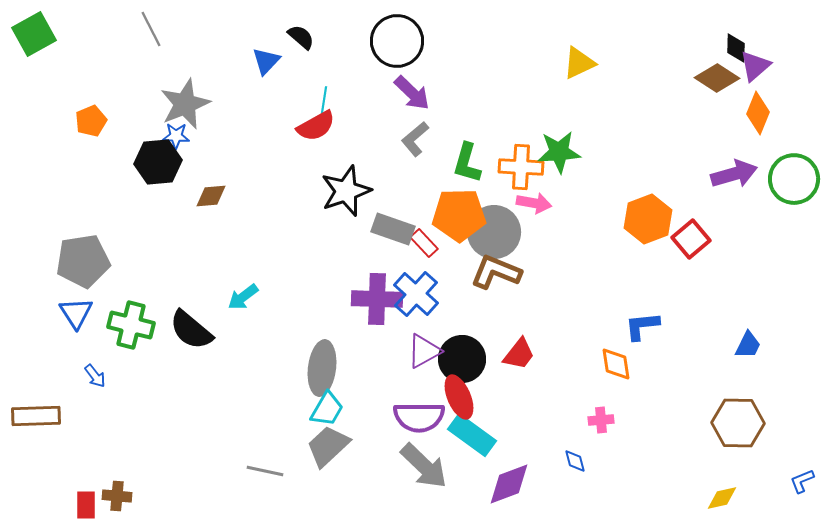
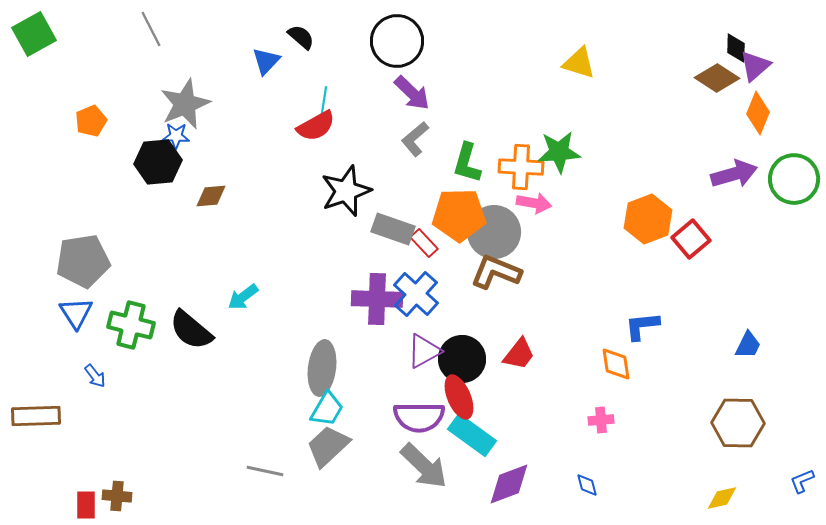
yellow triangle at (579, 63): rotated 42 degrees clockwise
blue diamond at (575, 461): moved 12 px right, 24 px down
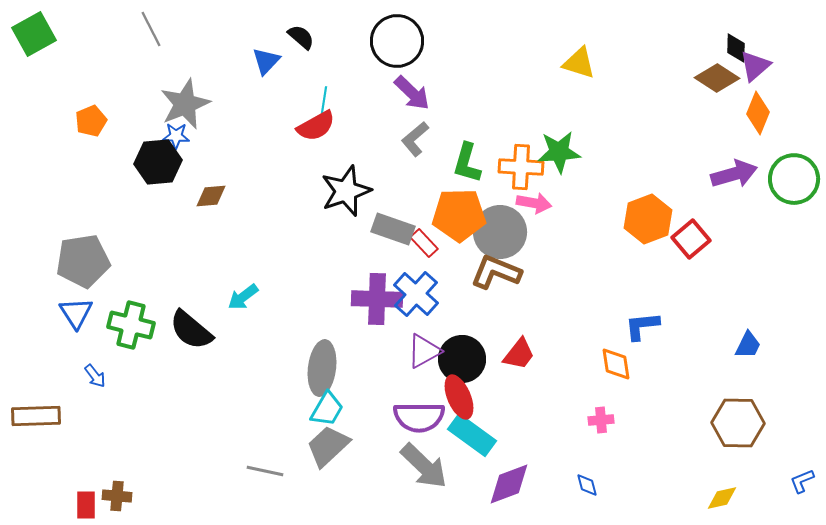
gray circle at (494, 232): moved 6 px right
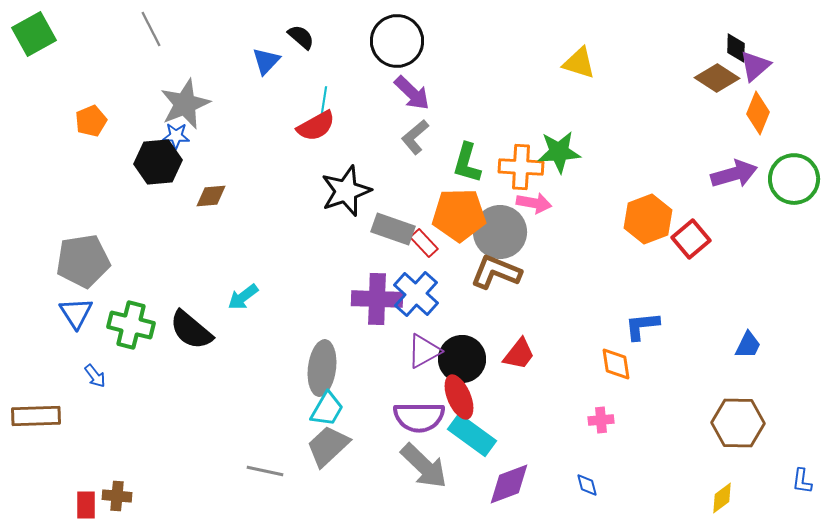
gray L-shape at (415, 139): moved 2 px up
blue L-shape at (802, 481): rotated 60 degrees counterclockwise
yellow diamond at (722, 498): rotated 24 degrees counterclockwise
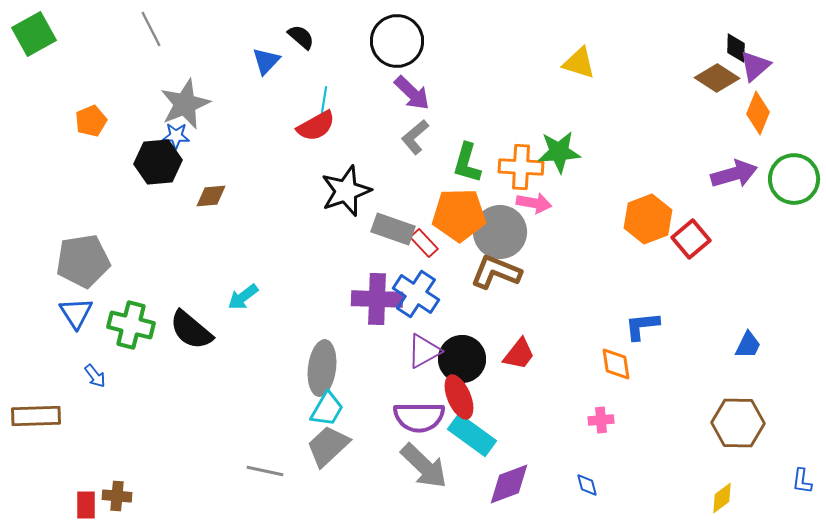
blue cross at (416, 294): rotated 9 degrees counterclockwise
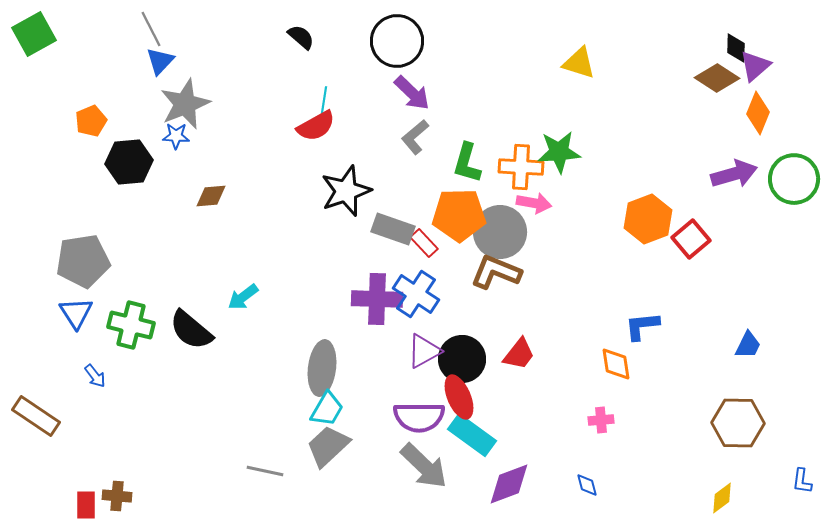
blue triangle at (266, 61): moved 106 px left
black hexagon at (158, 162): moved 29 px left
brown rectangle at (36, 416): rotated 36 degrees clockwise
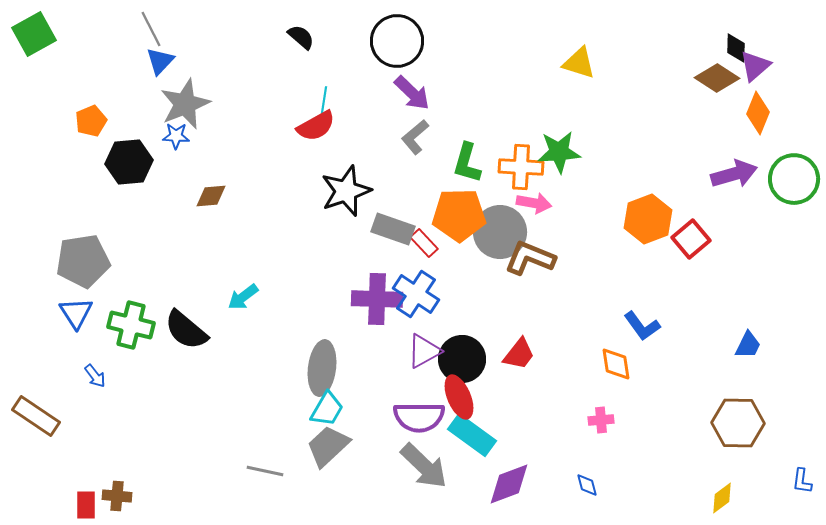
brown L-shape at (496, 272): moved 34 px right, 14 px up
blue L-shape at (642, 326): rotated 120 degrees counterclockwise
black semicircle at (191, 330): moved 5 px left
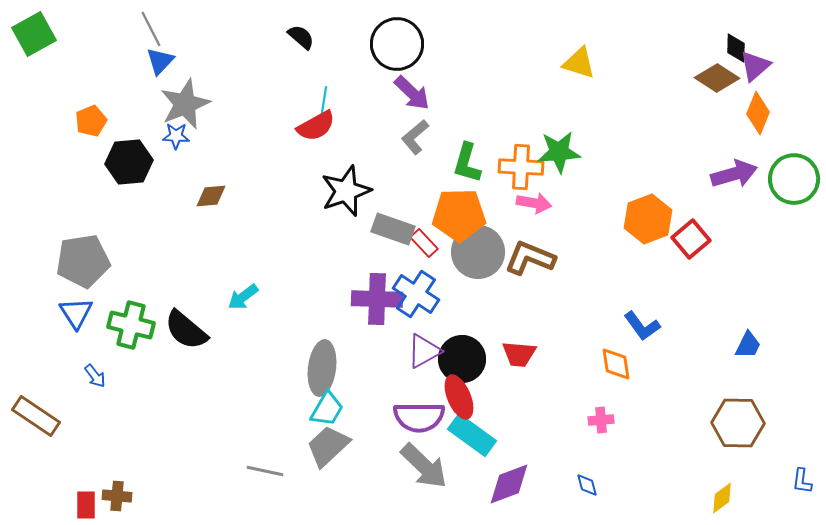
black circle at (397, 41): moved 3 px down
gray circle at (500, 232): moved 22 px left, 20 px down
red trapezoid at (519, 354): rotated 57 degrees clockwise
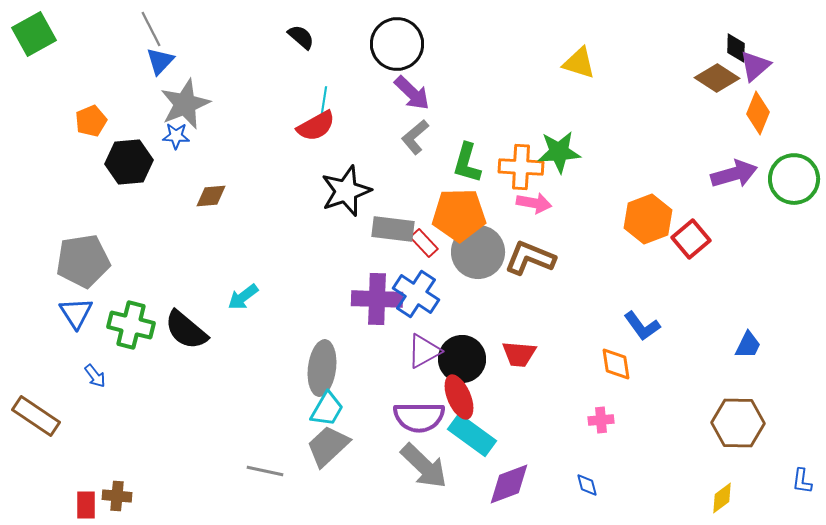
gray rectangle at (393, 229): rotated 12 degrees counterclockwise
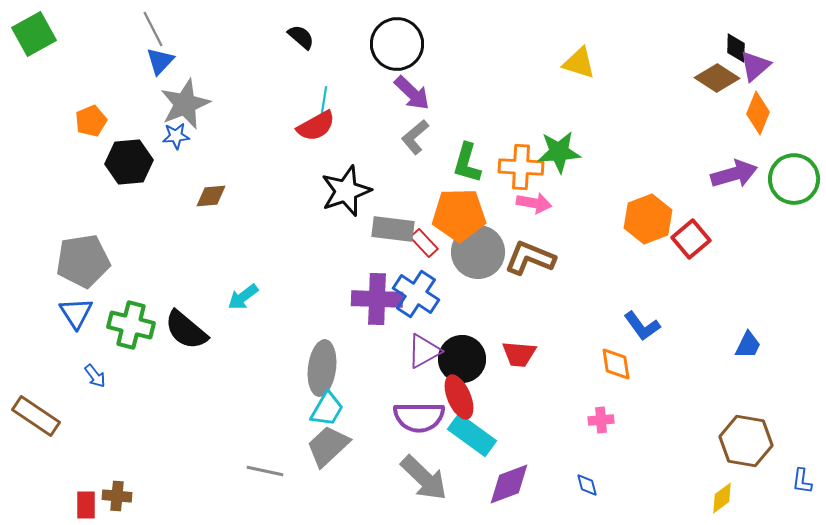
gray line at (151, 29): moved 2 px right
blue star at (176, 136): rotated 8 degrees counterclockwise
brown hexagon at (738, 423): moved 8 px right, 18 px down; rotated 9 degrees clockwise
gray arrow at (424, 466): moved 12 px down
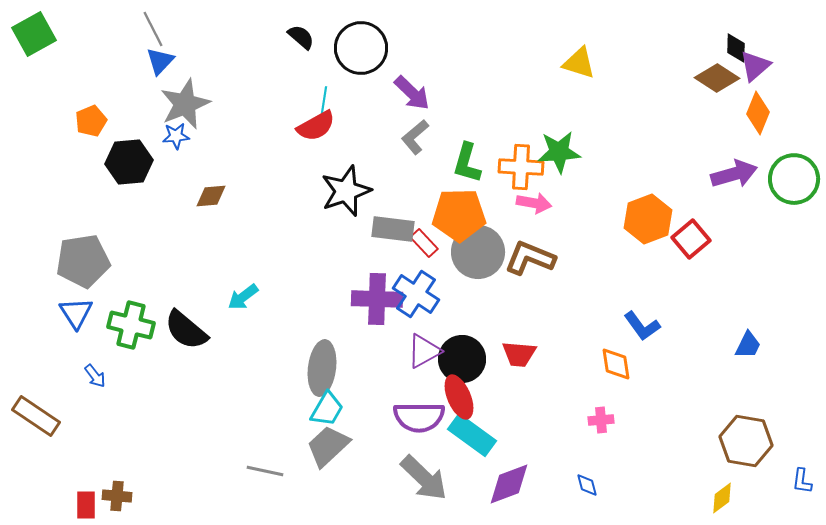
black circle at (397, 44): moved 36 px left, 4 px down
